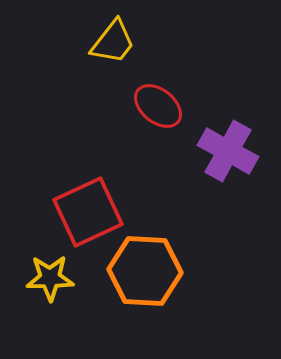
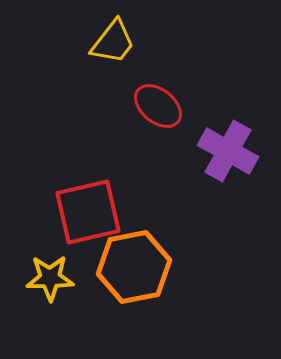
red square: rotated 12 degrees clockwise
orange hexagon: moved 11 px left, 4 px up; rotated 14 degrees counterclockwise
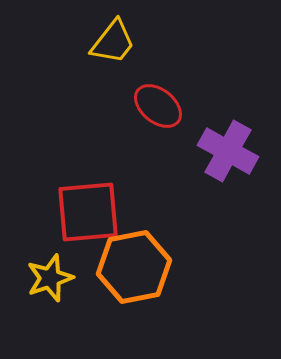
red square: rotated 8 degrees clockwise
yellow star: rotated 18 degrees counterclockwise
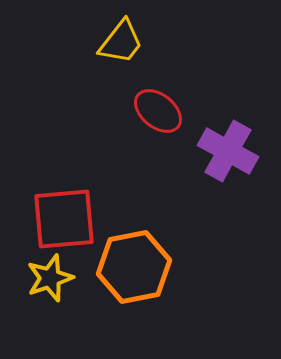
yellow trapezoid: moved 8 px right
red ellipse: moved 5 px down
red square: moved 24 px left, 7 px down
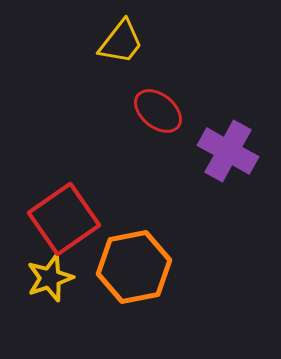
red square: rotated 30 degrees counterclockwise
